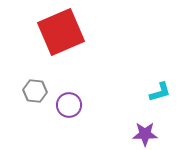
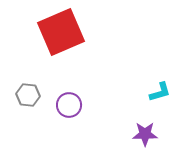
gray hexagon: moved 7 px left, 4 px down
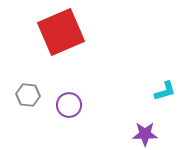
cyan L-shape: moved 5 px right, 1 px up
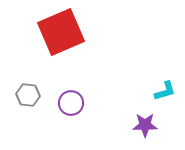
purple circle: moved 2 px right, 2 px up
purple star: moved 9 px up
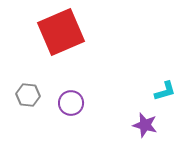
purple star: rotated 15 degrees clockwise
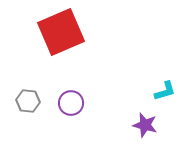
gray hexagon: moved 6 px down
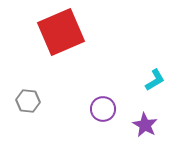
cyan L-shape: moved 10 px left, 11 px up; rotated 15 degrees counterclockwise
purple circle: moved 32 px right, 6 px down
purple star: rotated 15 degrees clockwise
